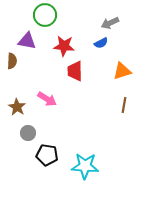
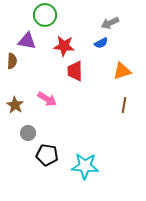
brown star: moved 2 px left, 2 px up
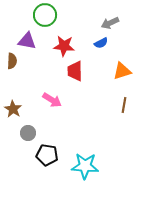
pink arrow: moved 5 px right, 1 px down
brown star: moved 2 px left, 4 px down
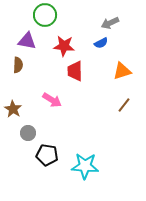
brown semicircle: moved 6 px right, 4 px down
brown line: rotated 28 degrees clockwise
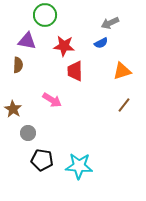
black pentagon: moved 5 px left, 5 px down
cyan star: moved 6 px left
